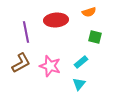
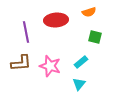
brown L-shape: rotated 25 degrees clockwise
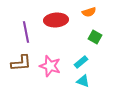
green square: rotated 16 degrees clockwise
cyan triangle: moved 4 px right, 3 px up; rotated 48 degrees counterclockwise
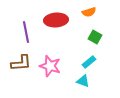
cyan rectangle: moved 8 px right
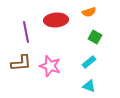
cyan triangle: moved 6 px right, 5 px down
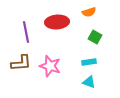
red ellipse: moved 1 px right, 2 px down
cyan rectangle: rotated 32 degrees clockwise
cyan triangle: moved 4 px up
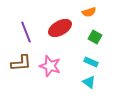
red ellipse: moved 3 px right, 6 px down; rotated 25 degrees counterclockwise
purple line: rotated 10 degrees counterclockwise
cyan rectangle: moved 2 px right; rotated 32 degrees clockwise
cyan triangle: rotated 16 degrees clockwise
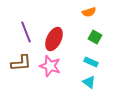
red ellipse: moved 6 px left, 11 px down; rotated 35 degrees counterclockwise
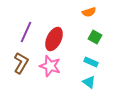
purple line: rotated 45 degrees clockwise
brown L-shape: rotated 55 degrees counterclockwise
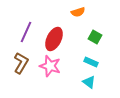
orange semicircle: moved 11 px left
